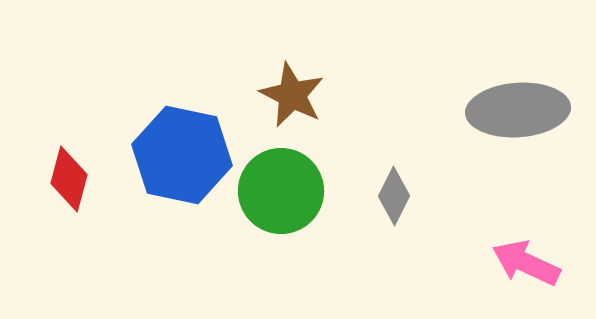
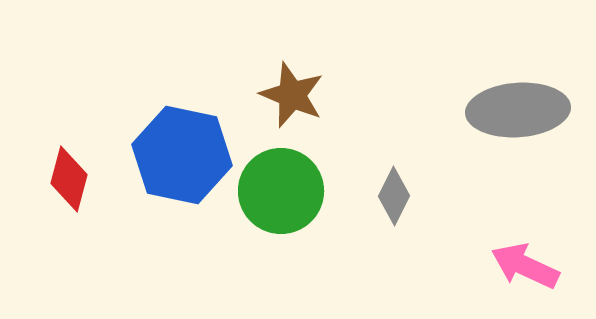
brown star: rotated 4 degrees counterclockwise
pink arrow: moved 1 px left, 3 px down
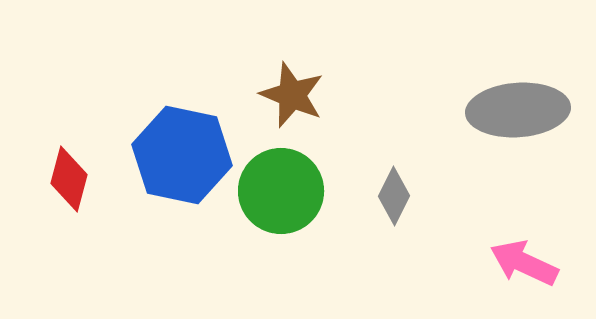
pink arrow: moved 1 px left, 3 px up
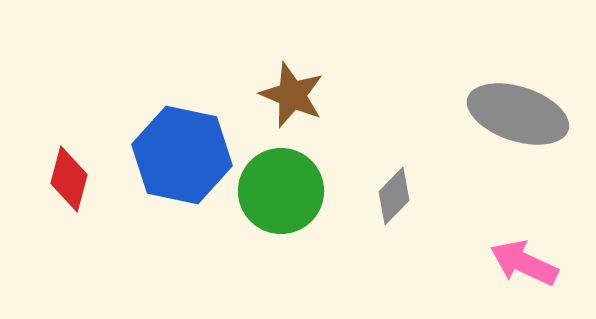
gray ellipse: moved 4 px down; rotated 22 degrees clockwise
gray diamond: rotated 18 degrees clockwise
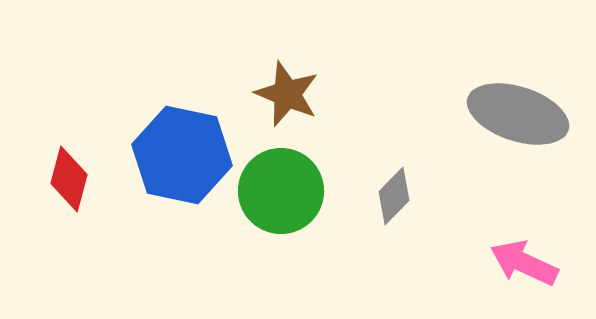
brown star: moved 5 px left, 1 px up
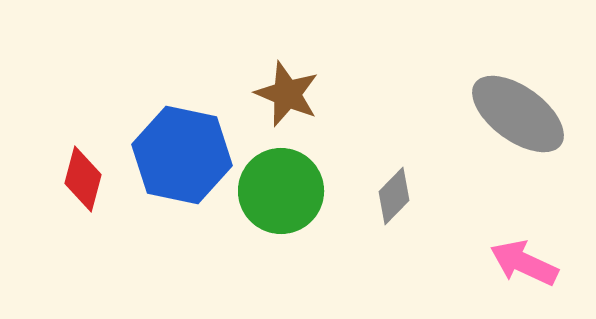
gray ellipse: rotated 18 degrees clockwise
red diamond: moved 14 px right
